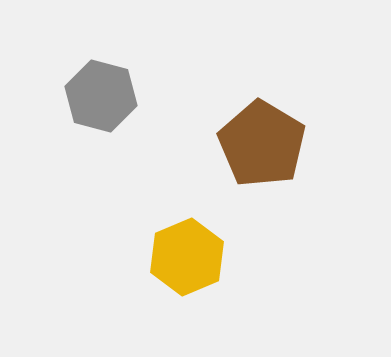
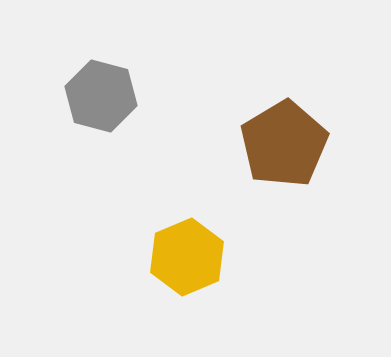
brown pentagon: moved 22 px right; rotated 10 degrees clockwise
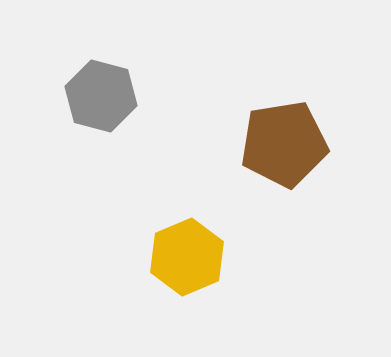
brown pentagon: rotated 22 degrees clockwise
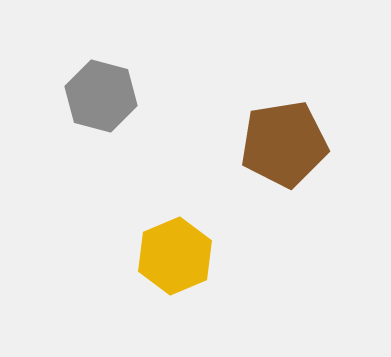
yellow hexagon: moved 12 px left, 1 px up
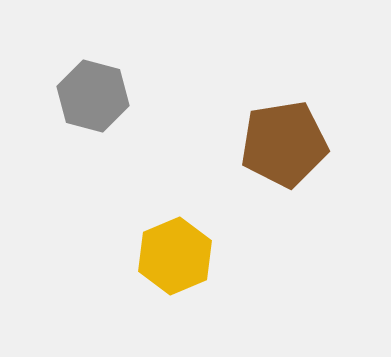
gray hexagon: moved 8 px left
